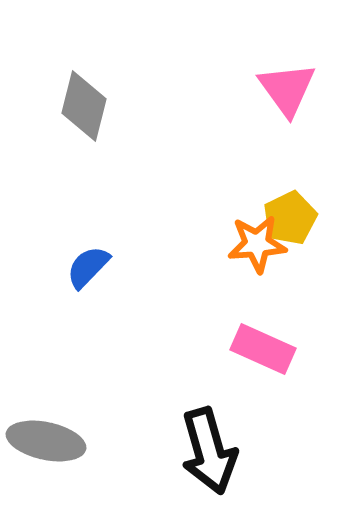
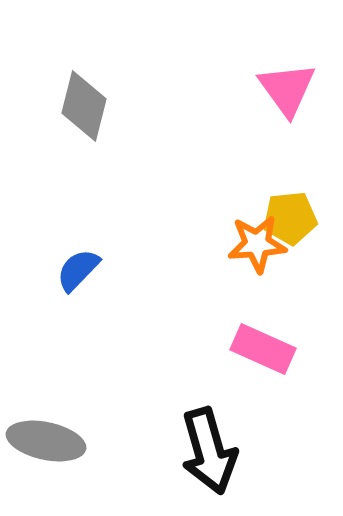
yellow pentagon: rotated 20 degrees clockwise
blue semicircle: moved 10 px left, 3 px down
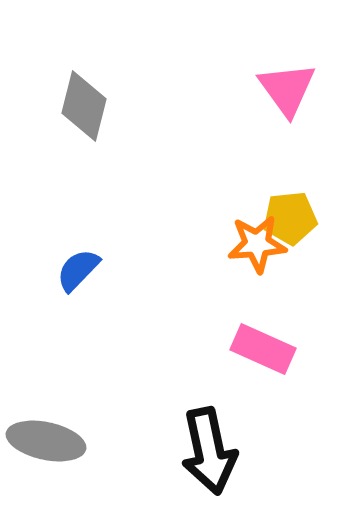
black arrow: rotated 4 degrees clockwise
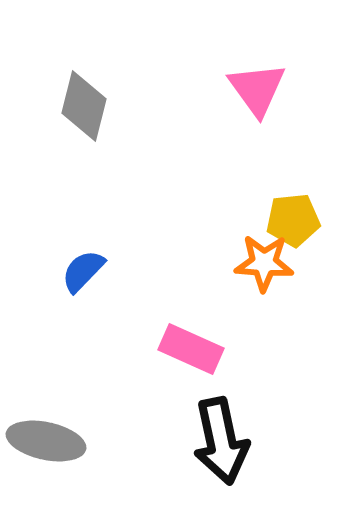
pink triangle: moved 30 px left
yellow pentagon: moved 3 px right, 2 px down
orange star: moved 7 px right, 19 px down; rotated 8 degrees clockwise
blue semicircle: moved 5 px right, 1 px down
pink rectangle: moved 72 px left
black arrow: moved 12 px right, 10 px up
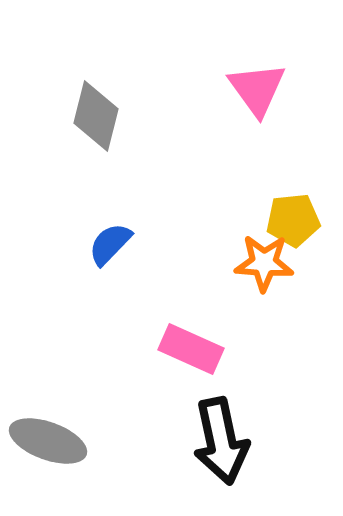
gray diamond: moved 12 px right, 10 px down
blue semicircle: moved 27 px right, 27 px up
gray ellipse: moved 2 px right; rotated 8 degrees clockwise
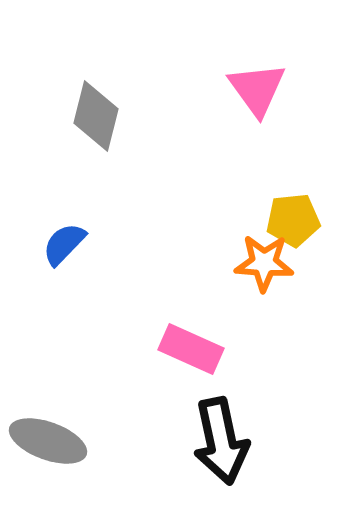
blue semicircle: moved 46 px left
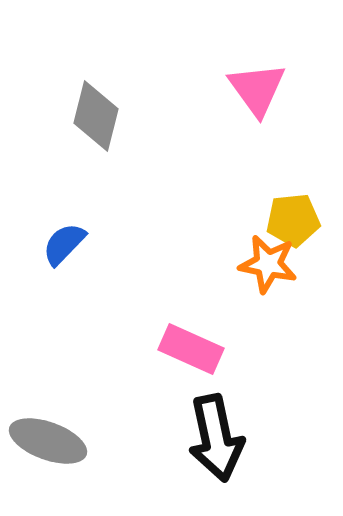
orange star: moved 4 px right, 1 px down; rotated 8 degrees clockwise
black arrow: moved 5 px left, 3 px up
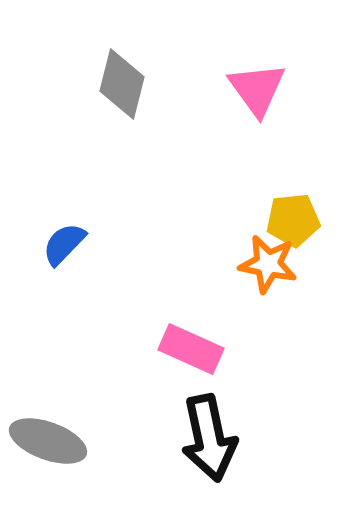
gray diamond: moved 26 px right, 32 px up
black arrow: moved 7 px left
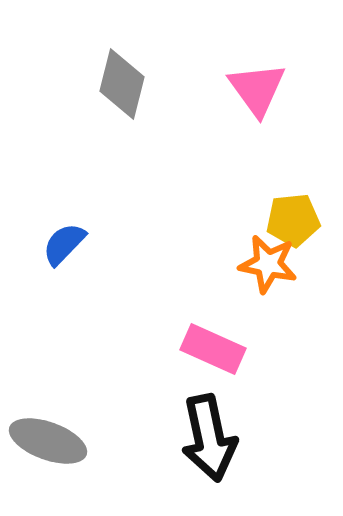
pink rectangle: moved 22 px right
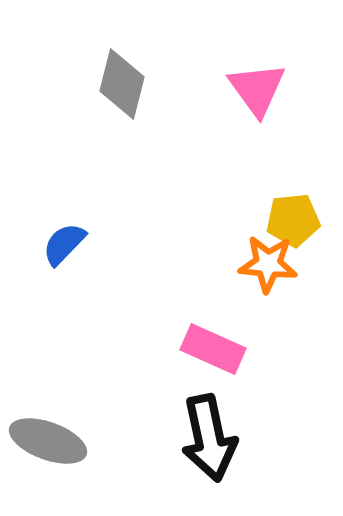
orange star: rotated 6 degrees counterclockwise
